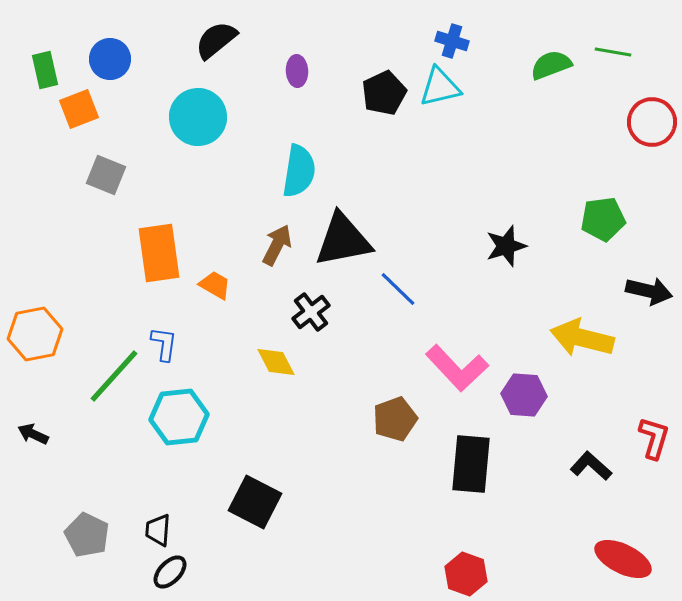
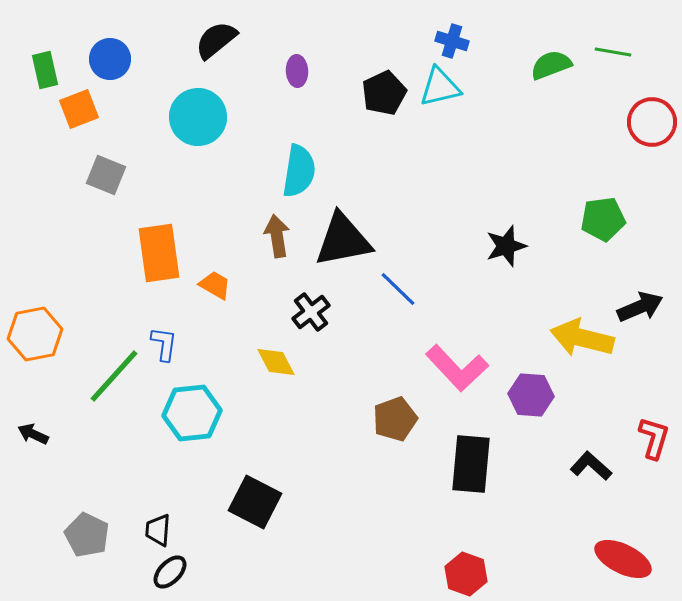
brown arrow at (277, 245): moved 9 px up; rotated 36 degrees counterclockwise
black arrow at (649, 291): moved 9 px left, 16 px down; rotated 36 degrees counterclockwise
purple hexagon at (524, 395): moved 7 px right
cyan hexagon at (179, 417): moved 13 px right, 4 px up
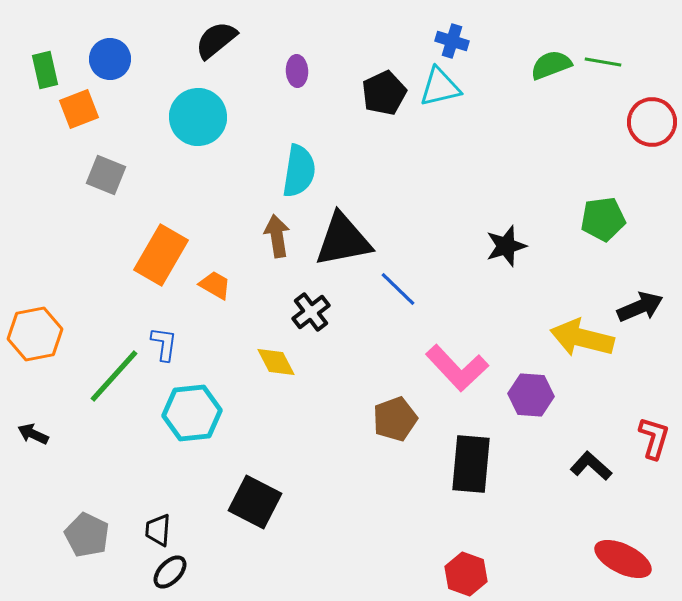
green line at (613, 52): moved 10 px left, 10 px down
orange rectangle at (159, 253): moved 2 px right, 2 px down; rotated 38 degrees clockwise
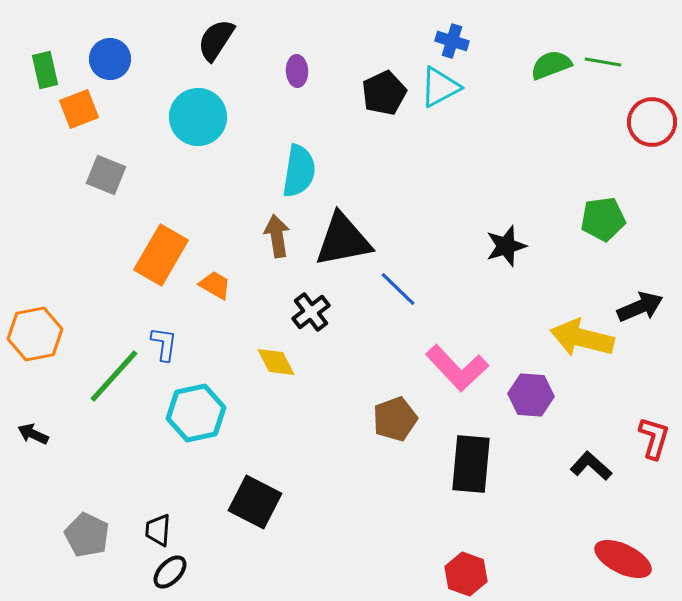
black semicircle at (216, 40): rotated 18 degrees counterclockwise
cyan triangle at (440, 87): rotated 15 degrees counterclockwise
cyan hexagon at (192, 413): moved 4 px right; rotated 6 degrees counterclockwise
